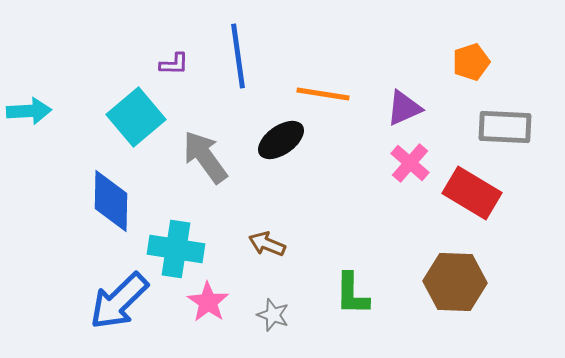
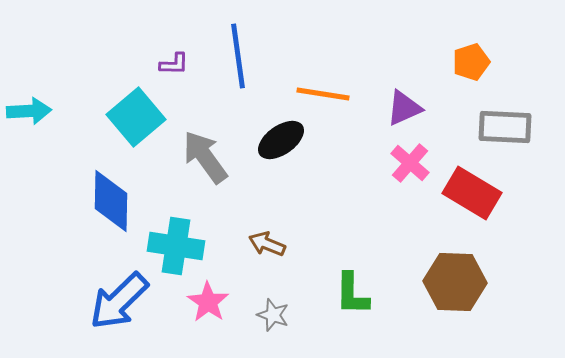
cyan cross: moved 3 px up
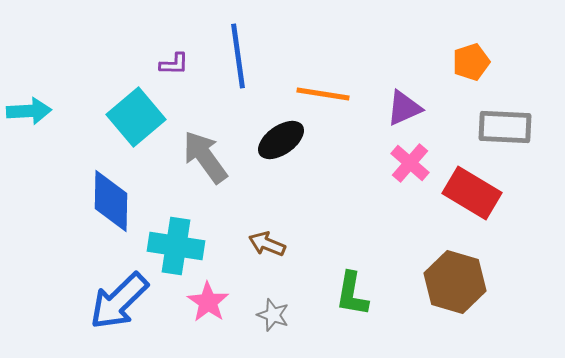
brown hexagon: rotated 14 degrees clockwise
green L-shape: rotated 9 degrees clockwise
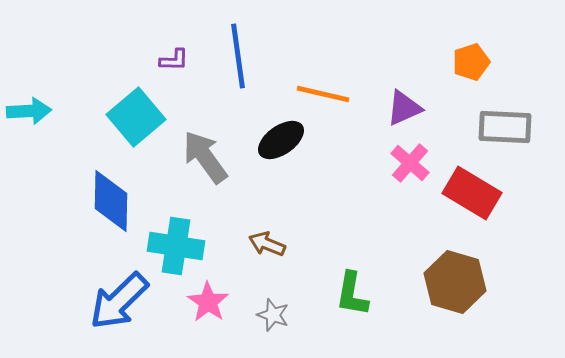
purple L-shape: moved 4 px up
orange line: rotated 4 degrees clockwise
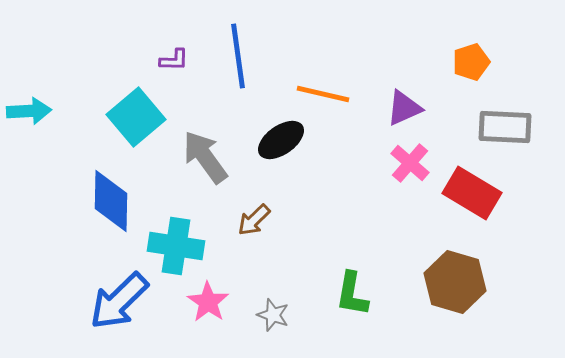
brown arrow: moved 13 px left, 24 px up; rotated 66 degrees counterclockwise
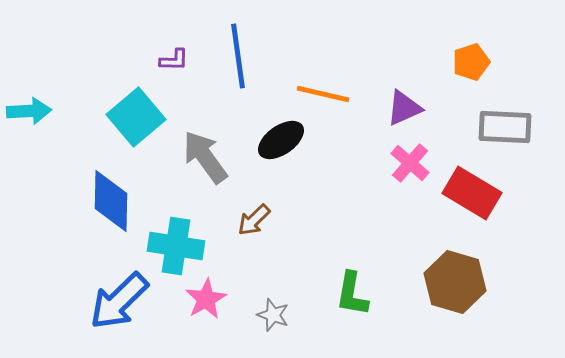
pink star: moved 2 px left, 3 px up; rotated 9 degrees clockwise
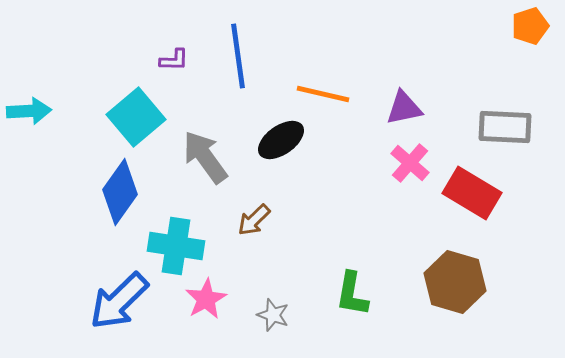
orange pentagon: moved 59 px right, 36 px up
purple triangle: rotated 12 degrees clockwise
blue diamond: moved 9 px right, 9 px up; rotated 34 degrees clockwise
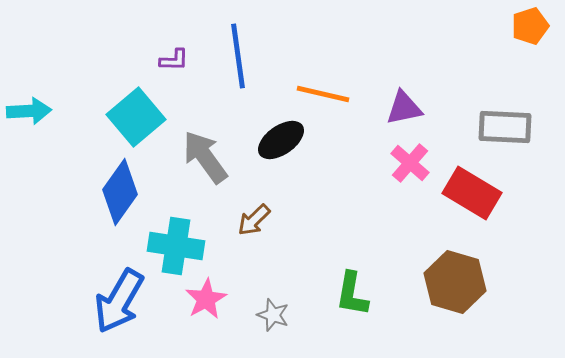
blue arrow: rotated 16 degrees counterclockwise
